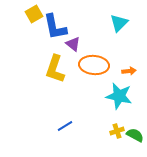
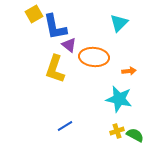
purple triangle: moved 4 px left, 1 px down
orange ellipse: moved 8 px up
cyan star: moved 3 px down
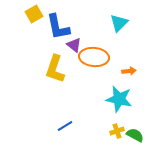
blue L-shape: moved 3 px right
purple triangle: moved 5 px right
